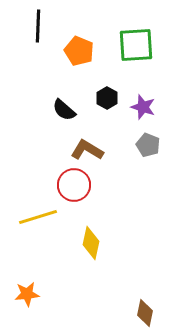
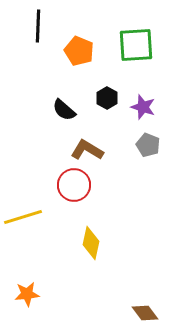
yellow line: moved 15 px left
brown diamond: rotated 48 degrees counterclockwise
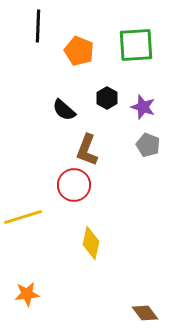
brown L-shape: rotated 100 degrees counterclockwise
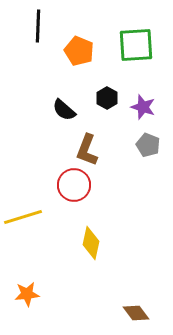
brown diamond: moved 9 px left
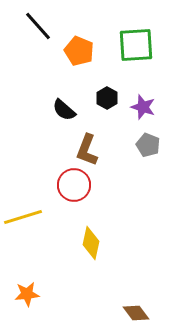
black line: rotated 44 degrees counterclockwise
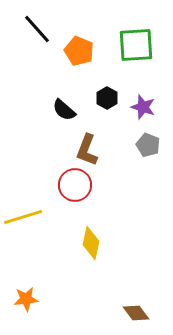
black line: moved 1 px left, 3 px down
red circle: moved 1 px right
orange star: moved 1 px left, 5 px down
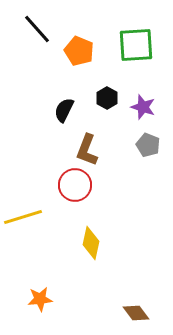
black semicircle: rotated 75 degrees clockwise
orange star: moved 14 px right
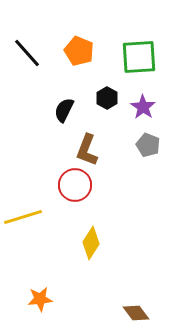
black line: moved 10 px left, 24 px down
green square: moved 3 px right, 12 px down
purple star: rotated 15 degrees clockwise
yellow diamond: rotated 20 degrees clockwise
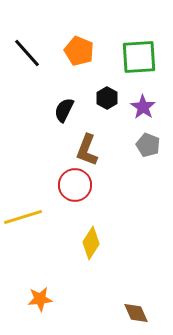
brown diamond: rotated 12 degrees clockwise
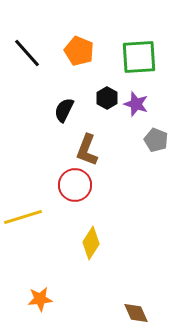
purple star: moved 7 px left, 3 px up; rotated 15 degrees counterclockwise
gray pentagon: moved 8 px right, 5 px up
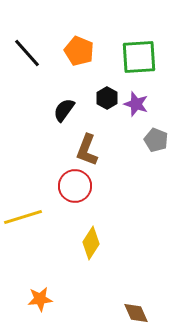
black semicircle: rotated 10 degrees clockwise
red circle: moved 1 px down
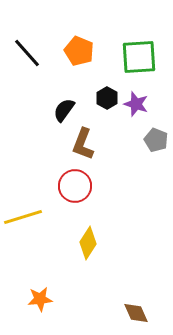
brown L-shape: moved 4 px left, 6 px up
yellow diamond: moved 3 px left
